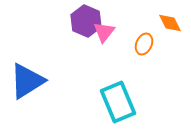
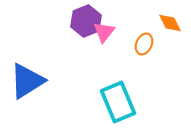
purple hexagon: rotated 16 degrees clockwise
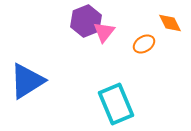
orange ellipse: rotated 35 degrees clockwise
cyan rectangle: moved 2 px left, 2 px down
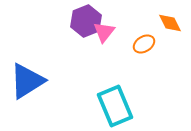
cyan rectangle: moved 1 px left, 2 px down
